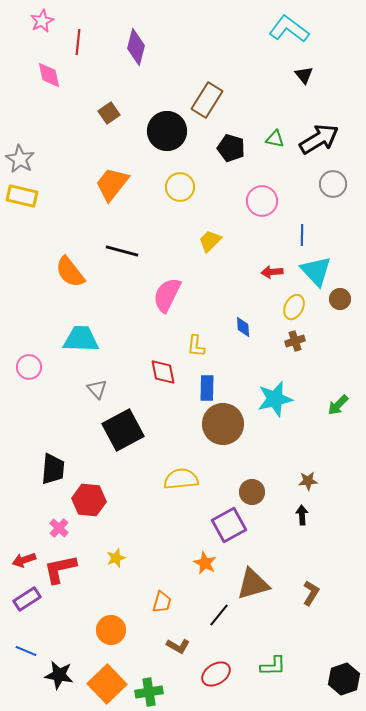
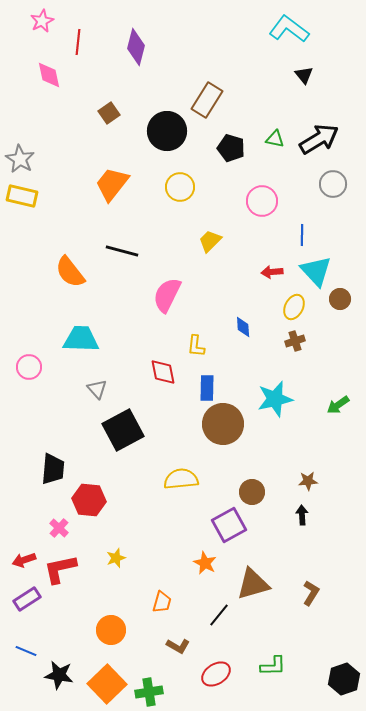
green arrow at (338, 405): rotated 10 degrees clockwise
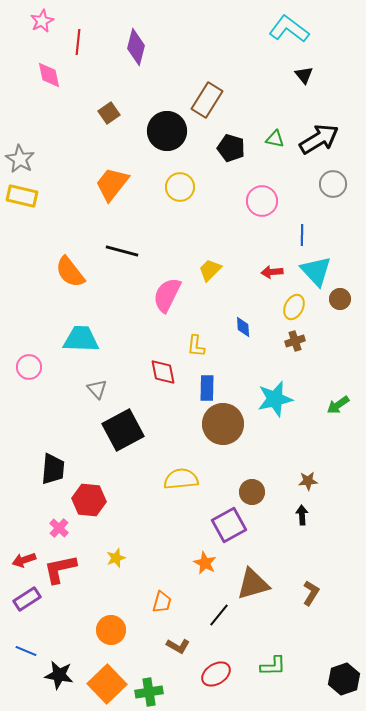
yellow trapezoid at (210, 241): moved 29 px down
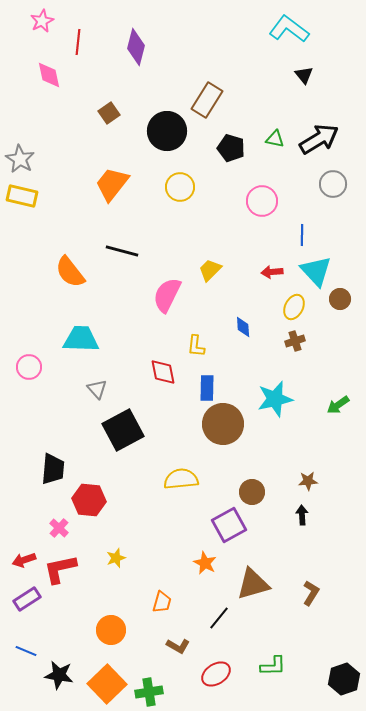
black line at (219, 615): moved 3 px down
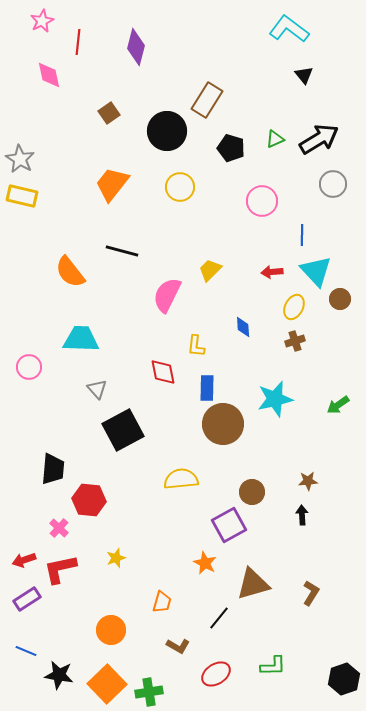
green triangle at (275, 139): rotated 36 degrees counterclockwise
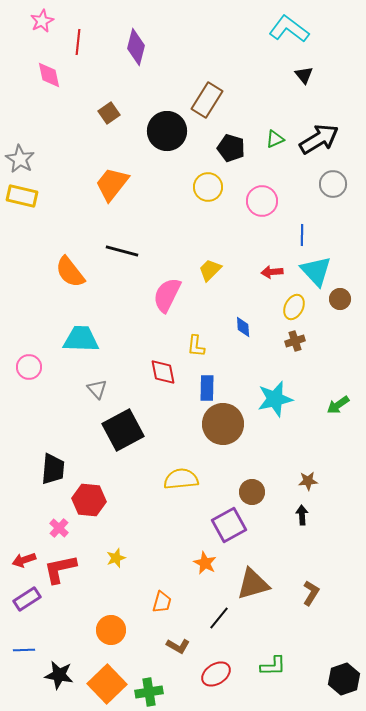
yellow circle at (180, 187): moved 28 px right
blue line at (26, 651): moved 2 px left, 1 px up; rotated 25 degrees counterclockwise
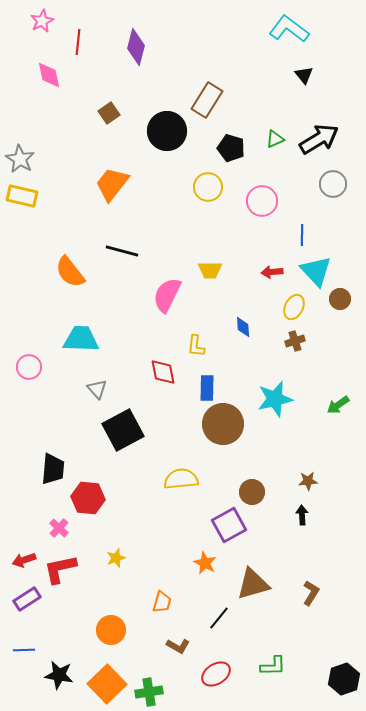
yellow trapezoid at (210, 270): rotated 135 degrees counterclockwise
red hexagon at (89, 500): moved 1 px left, 2 px up
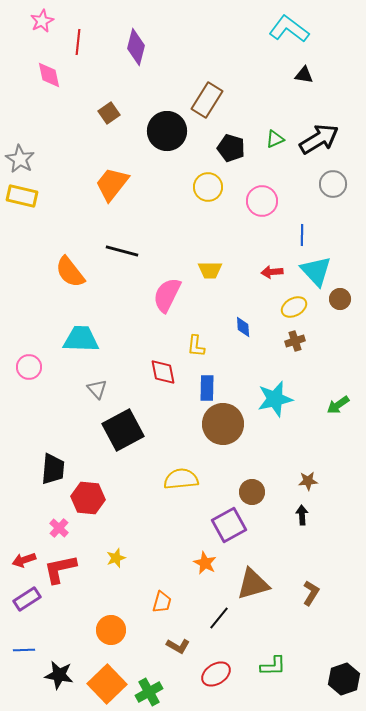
black triangle at (304, 75): rotated 42 degrees counterclockwise
yellow ellipse at (294, 307): rotated 35 degrees clockwise
green cross at (149, 692): rotated 20 degrees counterclockwise
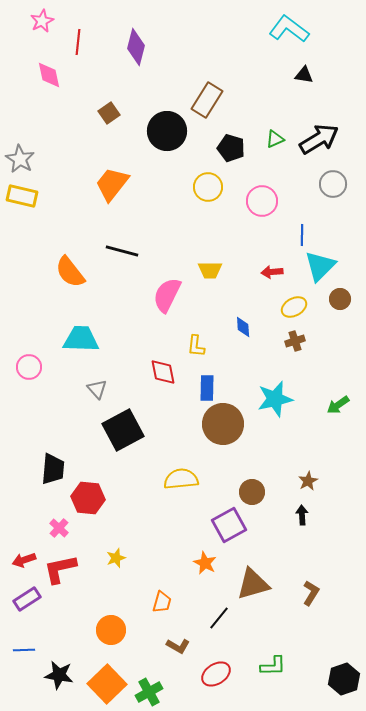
cyan triangle at (316, 271): moved 4 px right, 5 px up; rotated 28 degrees clockwise
brown star at (308, 481): rotated 24 degrees counterclockwise
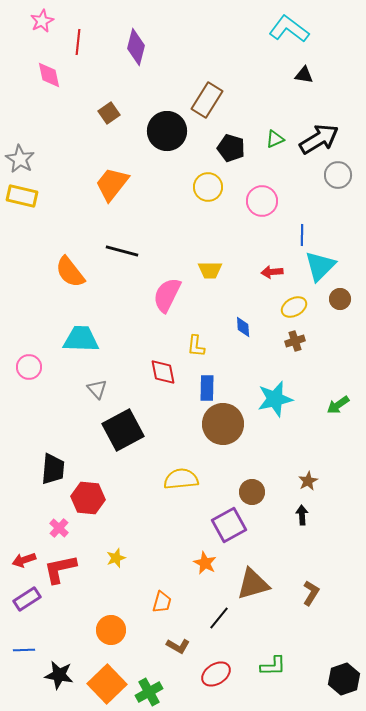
gray circle at (333, 184): moved 5 px right, 9 px up
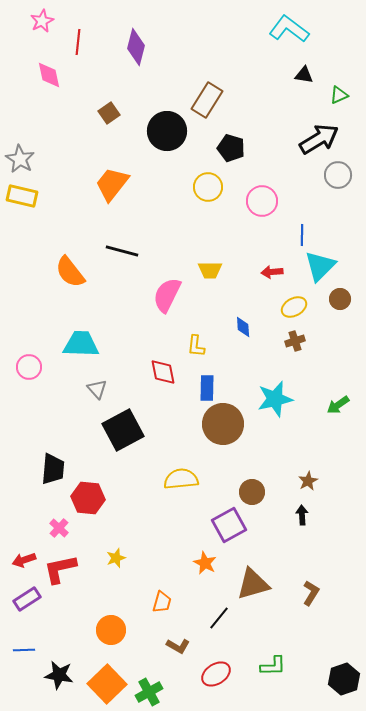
green triangle at (275, 139): moved 64 px right, 44 px up
cyan trapezoid at (81, 339): moved 5 px down
